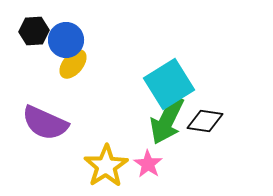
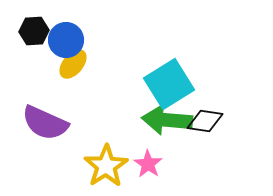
green arrow: rotated 69 degrees clockwise
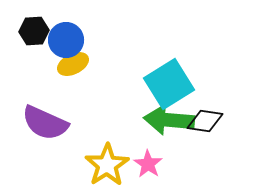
yellow ellipse: rotated 24 degrees clockwise
green arrow: moved 2 px right
yellow star: moved 1 px right, 1 px up
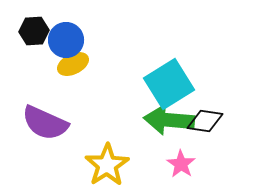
pink star: moved 33 px right
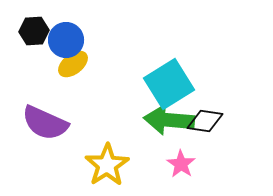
yellow ellipse: rotated 12 degrees counterclockwise
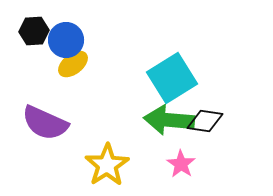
cyan square: moved 3 px right, 6 px up
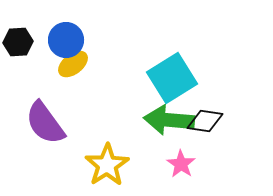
black hexagon: moved 16 px left, 11 px down
purple semicircle: rotated 30 degrees clockwise
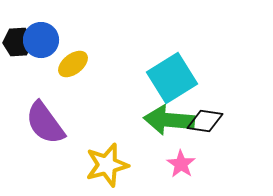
blue circle: moved 25 px left
yellow star: rotated 18 degrees clockwise
